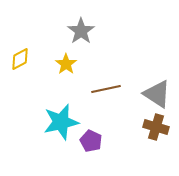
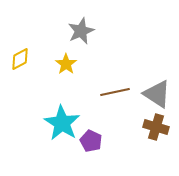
gray star: rotated 12 degrees clockwise
brown line: moved 9 px right, 3 px down
cyan star: moved 1 px right, 1 px down; rotated 27 degrees counterclockwise
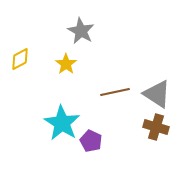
gray star: rotated 20 degrees counterclockwise
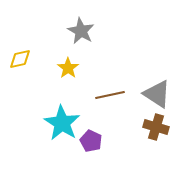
yellow diamond: rotated 15 degrees clockwise
yellow star: moved 2 px right, 4 px down
brown line: moved 5 px left, 3 px down
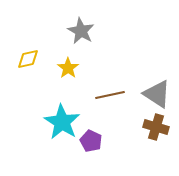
yellow diamond: moved 8 px right
cyan star: moved 1 px up
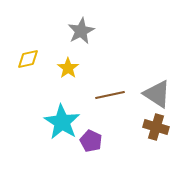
gray star: rotated 16 degrees clockwise
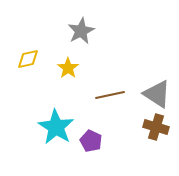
cyan star: moved 6 px left, 5 px down
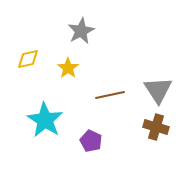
gray triangle: moved 1 px right, 4 px up; rotated 24 degrees clockwise
cyan star: moved 11 px left, 7 px up
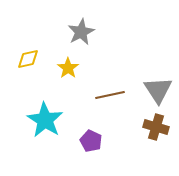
gray star: moved 1 px down
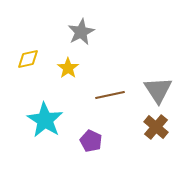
brown cross: rotated 25 degrees clockwise
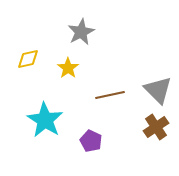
gray triangle: rotated 12 degrees counterclockwise
brown cross: rotated 15 degrees clockwise
